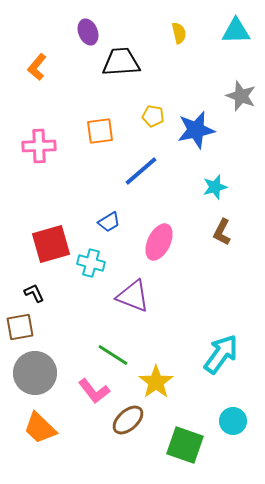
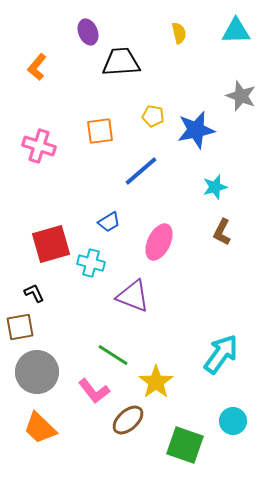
pink cross: rotated 20 degrees clockwise
gray circle: moved 2 px right, 1 px up
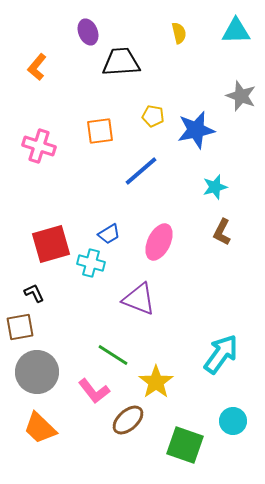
blue trapezoid: moved 12 px down
purple triangle: moved 6 px right, 3 px down
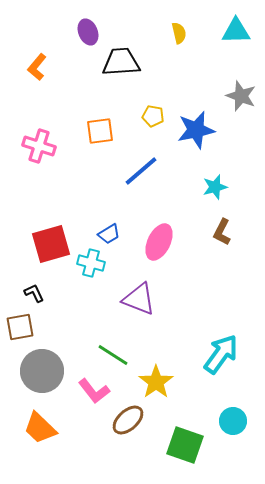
gray circle: moved 5 px right, 1 px up
